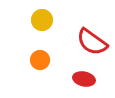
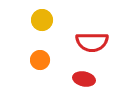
red semicircle: rotated 36 degrees counterclockwise
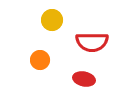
yellow circle: moved 10 px right
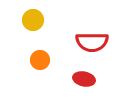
yellow circle: moved 19 px left
